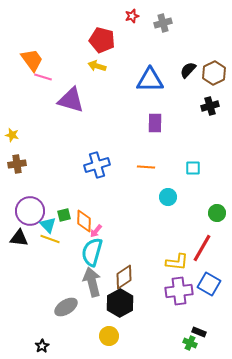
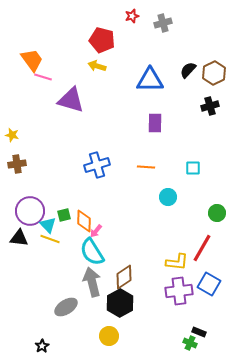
cyan semicircle: rotated 48 degrees counterclockwise
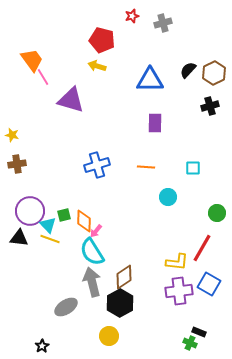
pink line: rotated 42 degrees clockwise
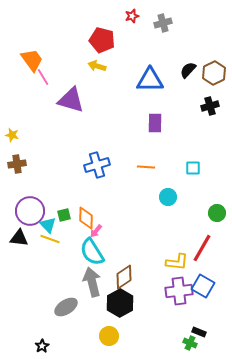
orange diamond: moved 2 px right, 3 px up
blue square: moved 6 px left, 2 px down
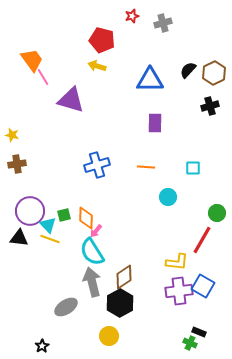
red line: moved 8 px up
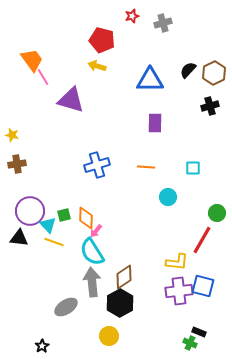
yellow line: moved 4 px right, 3 px down
gray arrow: rotated 8 degrees clockwise
blue square: rotated 15 degrees counterclockwise
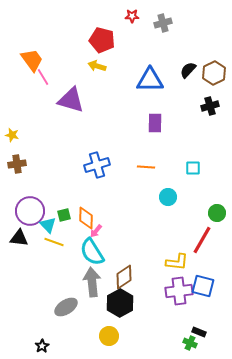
red star: rotated 16 degrees clockwise
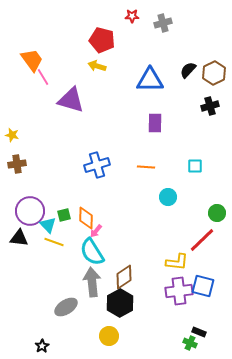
cyan square: moved 2 px right, 2 px up
red line: rotated 16 degrees clockwise
